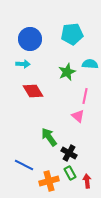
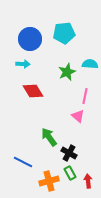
cyan pentagon: moved 8 px left, 1 px up
blue line: moved 1 px left, 3 px up
red arrow: moved 1 px right
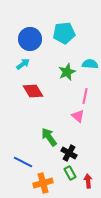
cyan arrow: rotated 40 degrees counterclockwise
orange cross: moved 6 px left, 2 px down
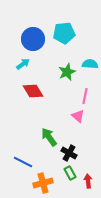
blue circle: moved 3 px right
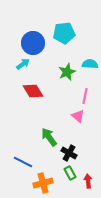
blue circle: moved 4 px down
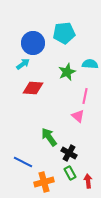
red diamond: moved 3 px up; rotated 55 degrees counterclockwise
orange cross: moved 1 px right, 1 px up
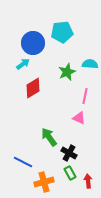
cyan pentagon: moved 2 px left, 1 px up
red diamond: rotated 35 degrees counterclockwise
pink triangle: moved 1 px right, 2 px down; rotated 16 degrees counterclockwise
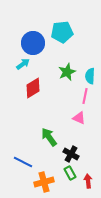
cyan semicircle: moved 12 px down; rotated 91 degrees counterclockwise
black cross: moved 2 px right, 1 px down
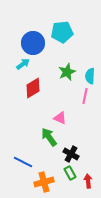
pink triangle: moved 19 px left
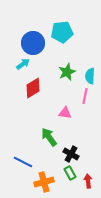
pink triangle: moved 5 px right, 5 px up; rotated 16 degrees counterclockwise
